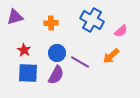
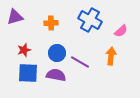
blue cross: moved 2 px left
red star: rotated 24 degrees clockwise
orange arrow: rotated 138 degrees clockwise
purple semicircle: rotated 108 degrees counterclockwise
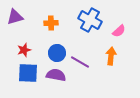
pink semicircle: moved 2 px left
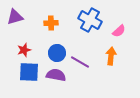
blue square: moved 1 px right, 1 px up
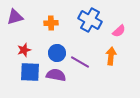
blue square: moved 1 px right
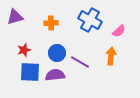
purple semicircle: moved 1 px left; rotated 18 degrees counterclockwise
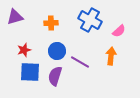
blue circle: moved 2 px up
purple semicircle: moved 1 px down; rotated 66 degrees counterclockwise
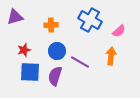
orange cross: moved 2 px down
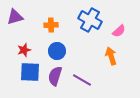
orange arrow: rotated 24 degrees counterclockwise
purple line: moved 2 px right, 18 px down
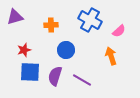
blue circle: moved 9 px right, 1 px up
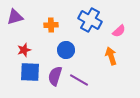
purple line: moved 3 px left
